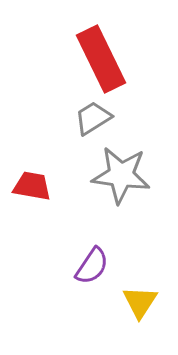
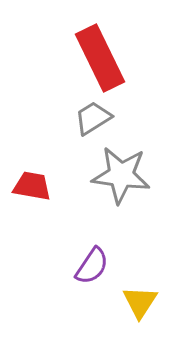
red rectangle: moved 1 px left, 1 px up
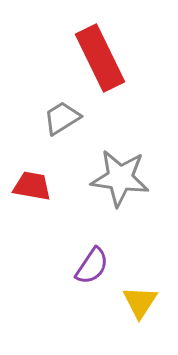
gray trapezoid: moved 31 px left
gray star: moved 1 px left, 3 px down
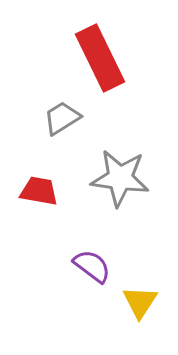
red trapezoid: moved 7 px right, 5 px down
purple semicircle: rotated 87 degrees counterclockwise
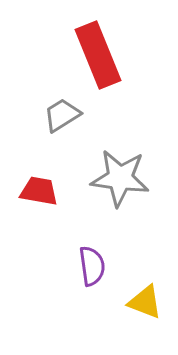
red rectangle: moved 2 px left, 3 px up; rotated 4 degrees clockwise
gray trapezoid: moved 3 px up
purple semicircle: rotated 45 degrees clockwise
yellow triangle: moved 5 px right; rotated 42 degrees counterclockwise
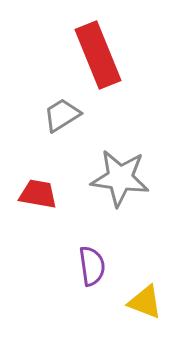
red trapezoid: moved 1 px left, 3 px down
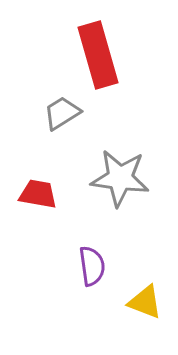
red rectangle: rotated 6 degrees clockwise
gray trapezoid: moved 2 px up
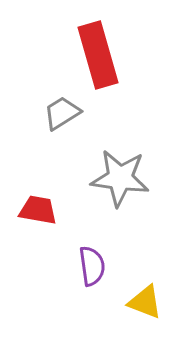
red trapezoid: moved 16 px down
